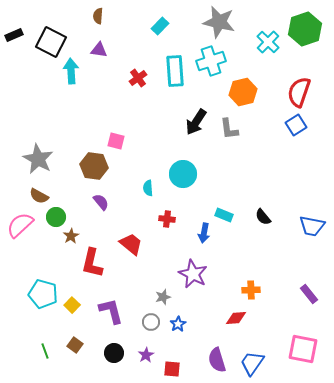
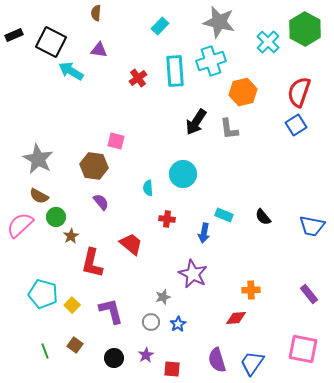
brown semicircle at (98, 16): moved 2 px left, 3 px up
green hexagon at (305, 29): rotated 12 degrees counterclockwise
cyan arrow at (71, 71): rotated 55 degrees counterclockwise
black circle at (114, 353): moved 5 px down
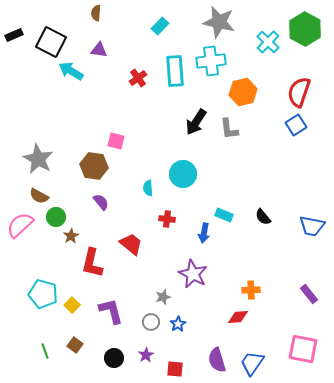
cyan cross at (211, 61): rotated 12 degrees clockwise
red diamond at (236, 318): moved 2 px right, 1 px up
red square at (172, 369): moved 3 px right
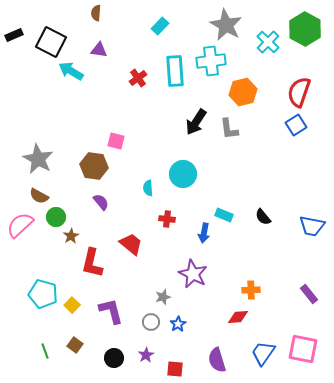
gray star at (219, 22): moved 7 px right, 3 px down; rotated 16 degrees clockwise
blue trapezoid at (252, 363): moved 11 px right, 10 px up
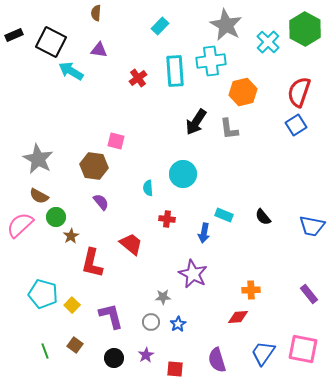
gray star at (163, 297): rotated 14 degrees clockwise
purple L-shape at (111, 311): moved 5 px down
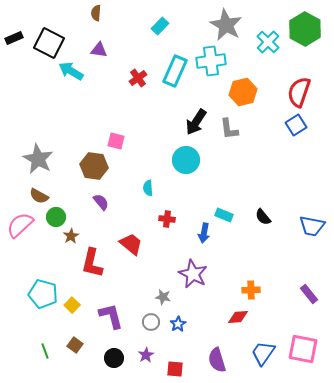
black rectangle at (14, 35): moved 3 px down
black square at (51, 42): moved 2 px left, 1 px down
cyan rectangle at (175, 71): rotated 28 degrees clockwise
cyan circle at (183, 174): moved 3 px right, 14 px up
gray star at (163, 297): rotated 14 degrees clockwise
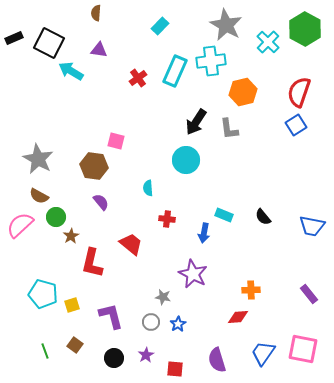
yellow square at (72, 305): rotated 28 degrees clockwise
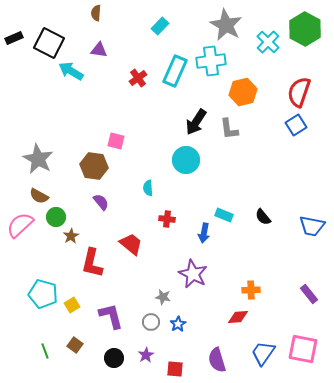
yellow square at (72, 305): rotated 14 degrees counterclockwise
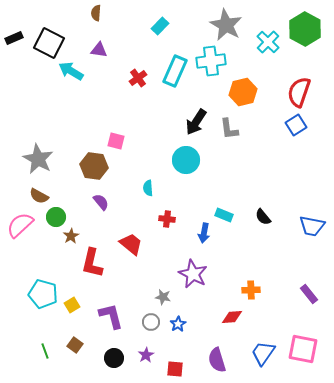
red diamond at (238, 317): moved 6 px left
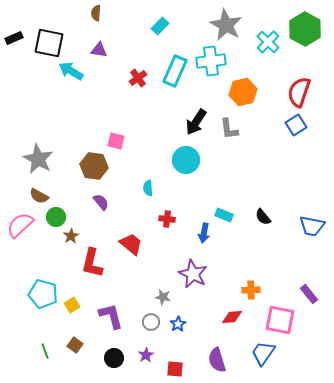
black square at (49, 43): rotated 16 degrees counterclockwise
pink square at (303, 349): moved 23 px left, 29 px up
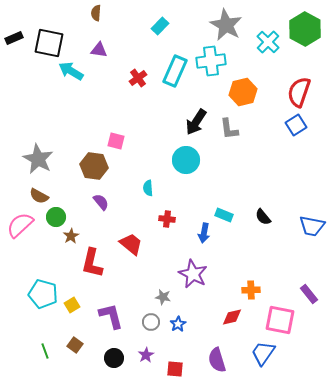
red diamond at (232, 317): rotated 10 degrees counterclockwise
